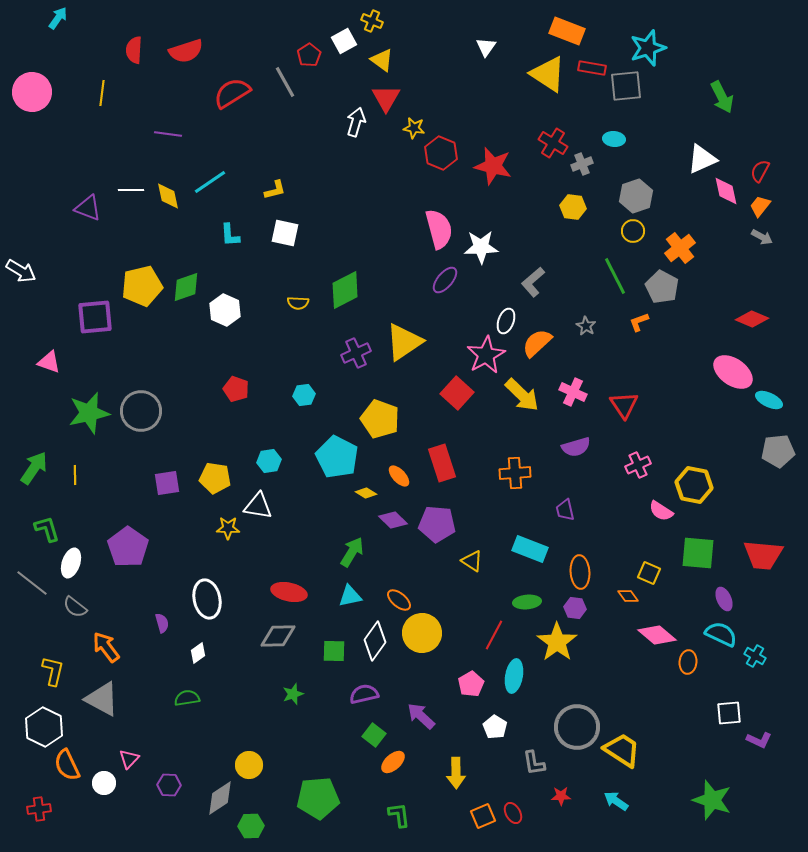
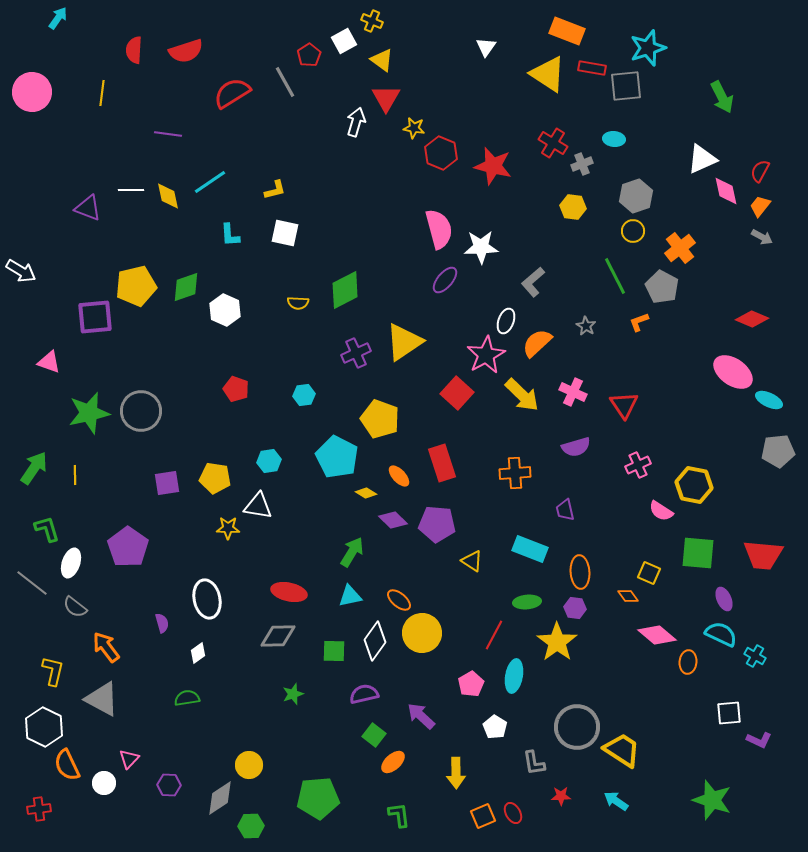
yellow pentagon at (142, 286): moved 6 px left
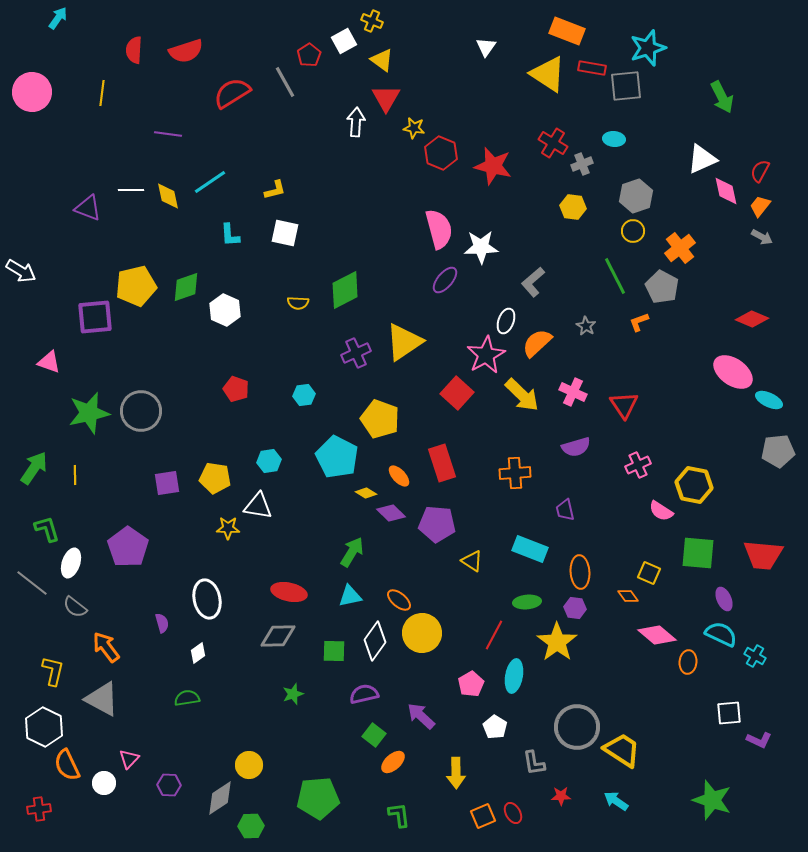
white arrow at (356, 122): rotated 12 degrees counterclockwise
purple diamond at (393, 520): moved 2 px left, 7 px up
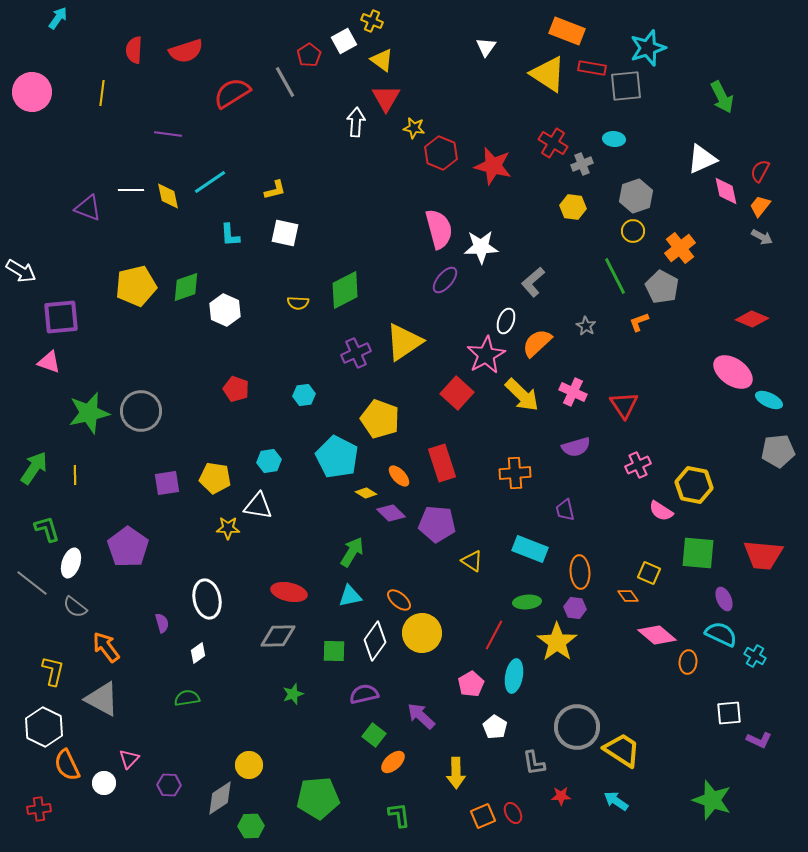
purple square at (95, 317): moved 34 px left
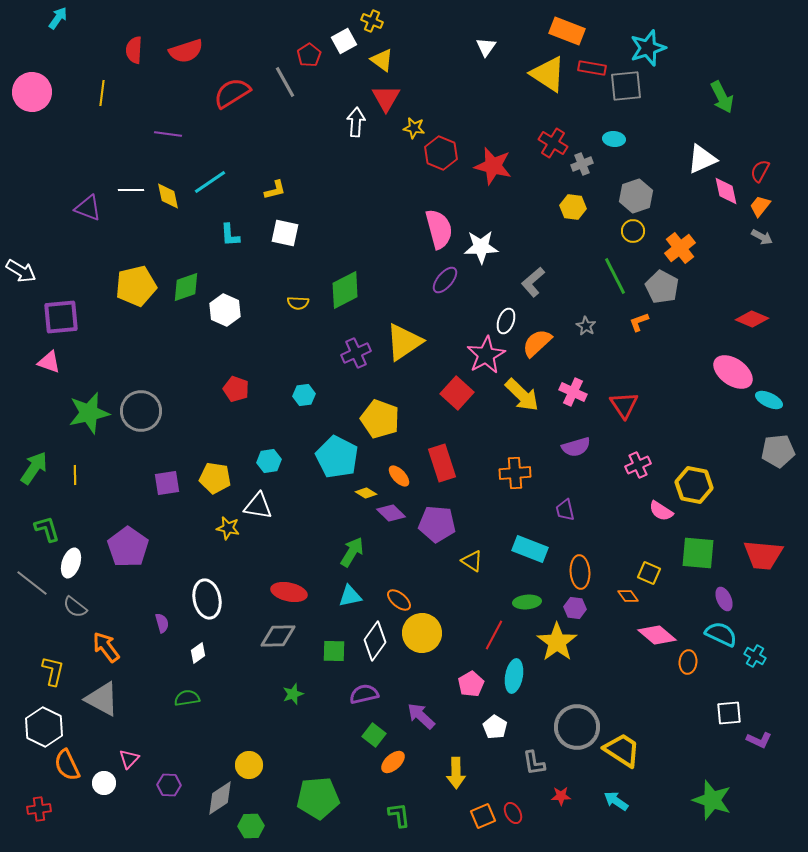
yellow star at (228, 528): rotated 10 degrees clockwise
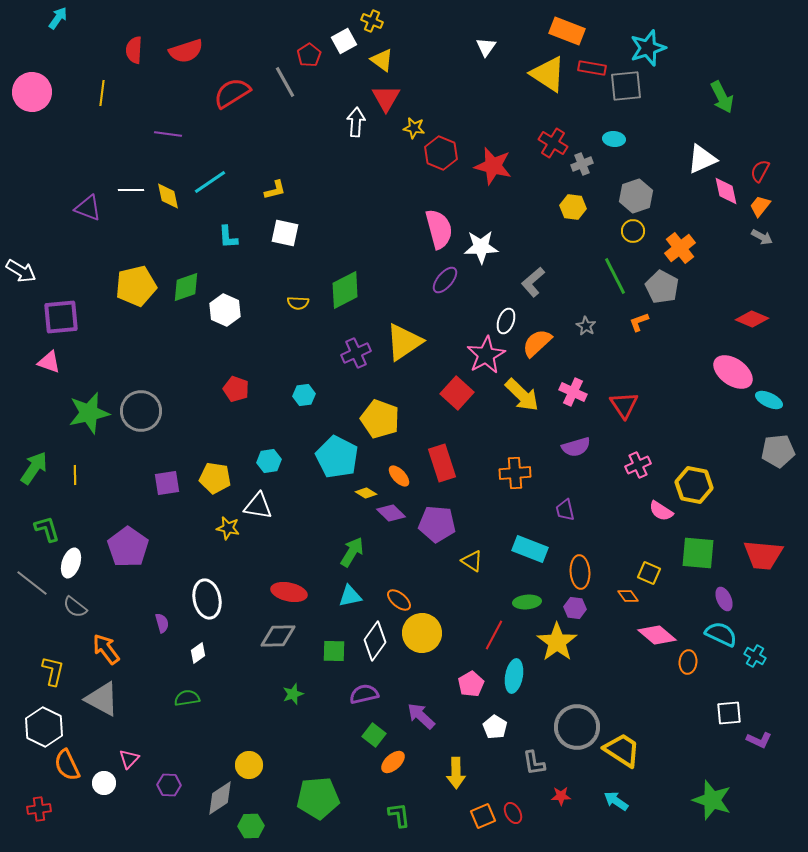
cyan L-shape at (230, 235): moved 2 px left, 2 px down
orange arrow at (106, 647): moved 2 px down
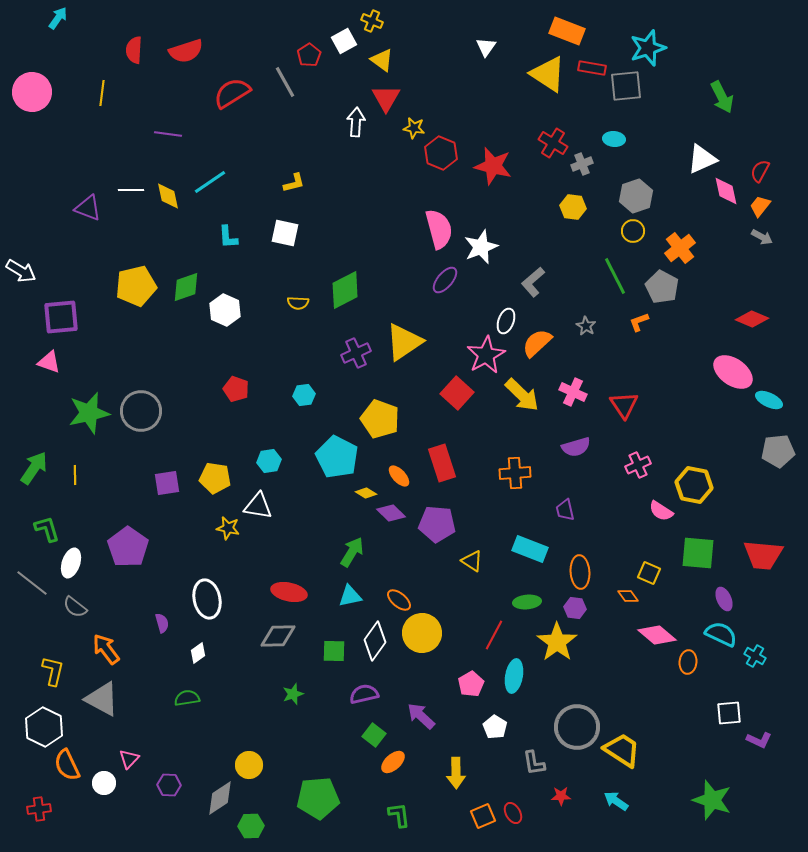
yellow L-shape at (275, 190): moved 19 px right, 7 px up
white star at (481, 247): rotated 20 degrees counterclockwise
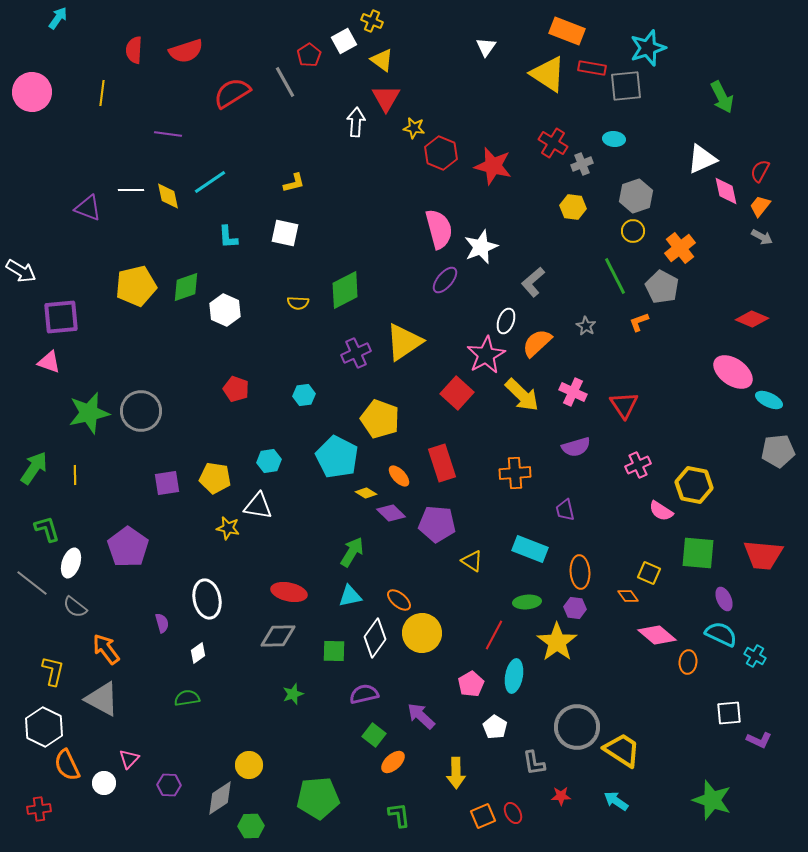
white diamond at (375, 641): moved 3 px up
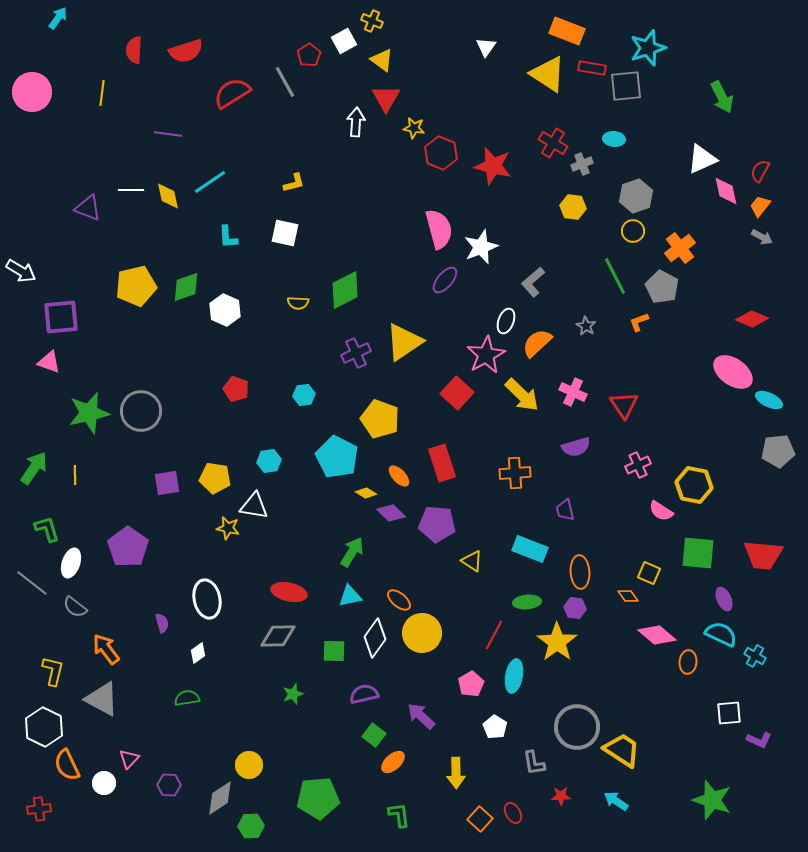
white triangle at (258, 506): moved 4 px left
orange square at (483, 816): moved 3 px left, 3 px down; rotated 25 degrees counterclockwise
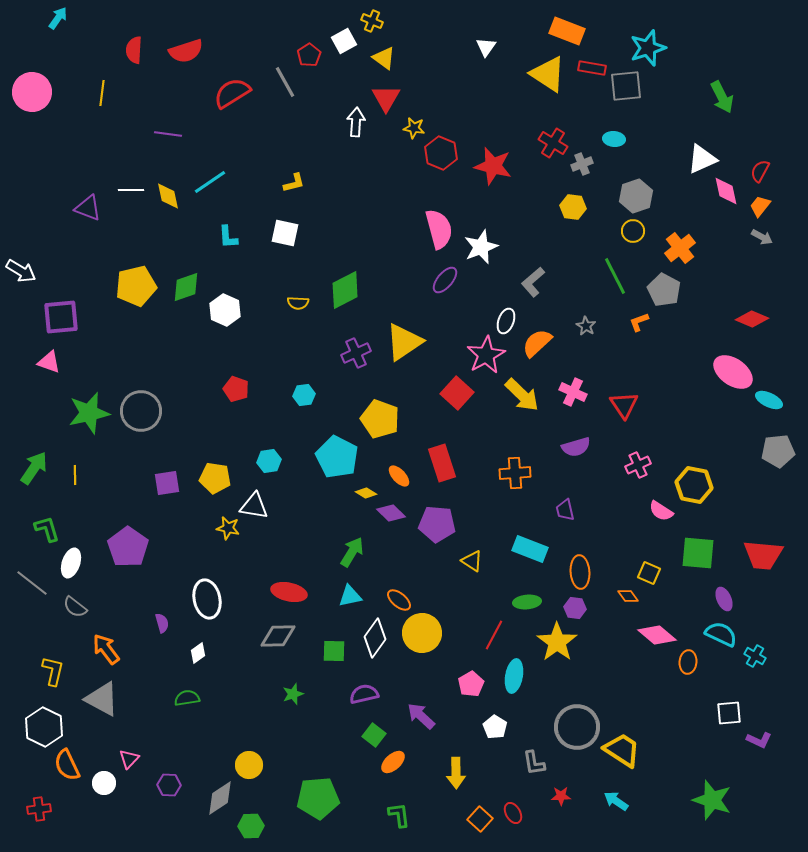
yellow triangle at (382, 60): moved 2 px right, 2 px up
gray pentagon at (662, 287): moved 2 px right, 3 px down
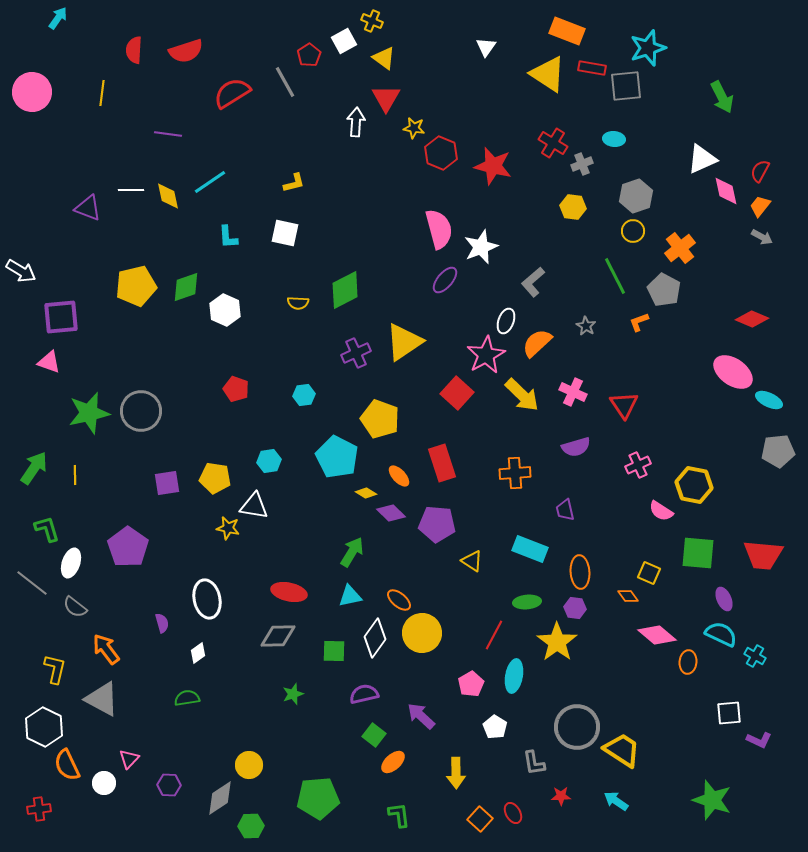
yellow L-shape at (53, 671): moved 2 px right, 2 px up
